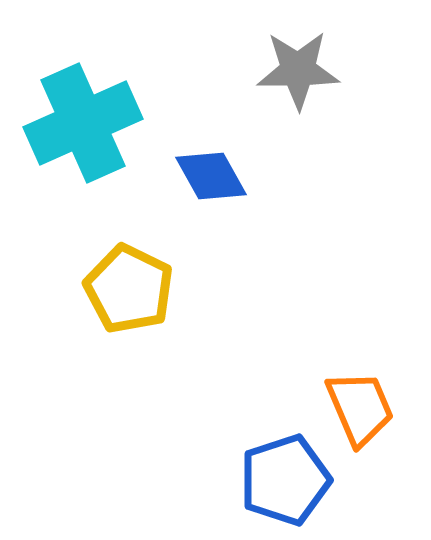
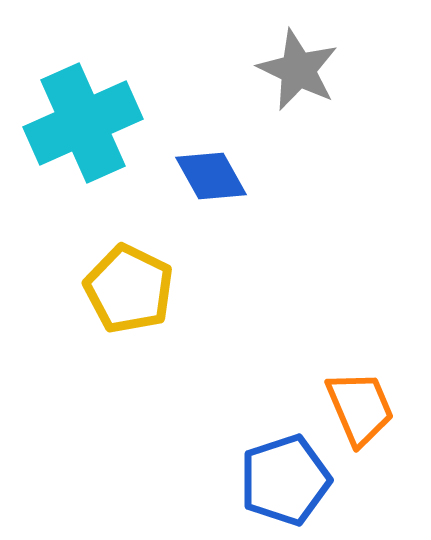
gray star: rotated 26 degrees clockwise
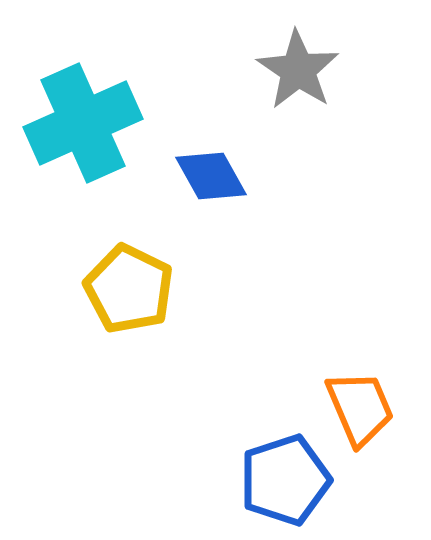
gray star: rotated 8 degrees clockwise
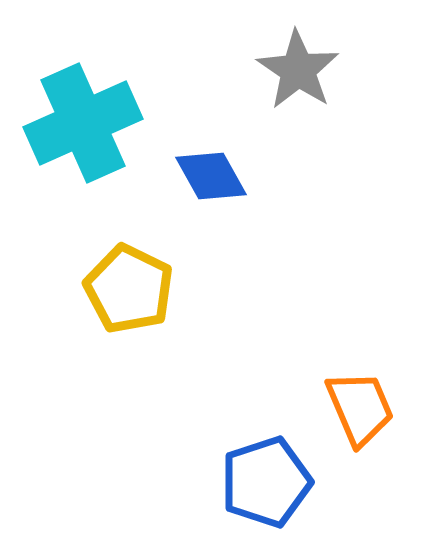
blue pentagon: moved 19 px left, 2 px down
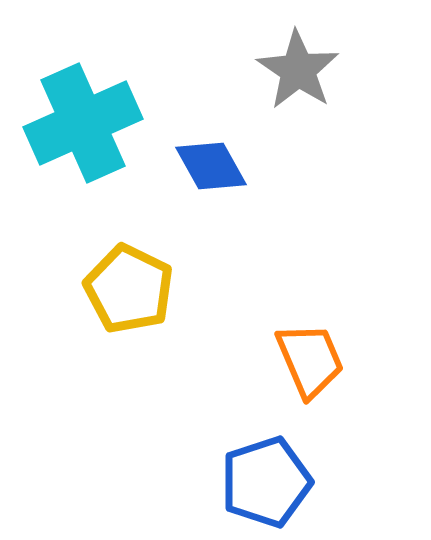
blue diamond: moved 10 px up
orange trapezoid: moved 50 px left, 48 px up
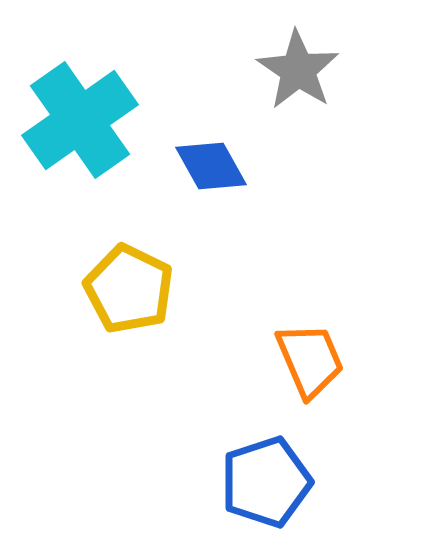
cyan cross: moved 3 px left, 3 px up; rotated 11 degrees counterclockwise
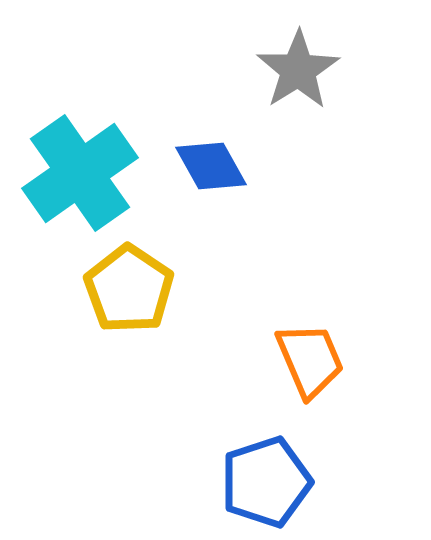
gray star: rotated 6 degrees clockwise
cyan cross: moved 53 px down
yellow pentagon: rotated 8 degrees clockwise
